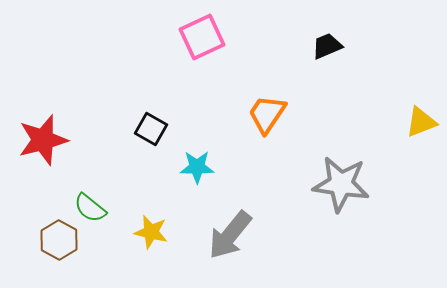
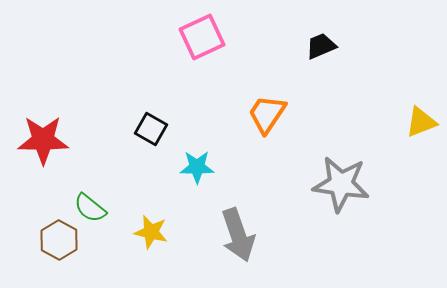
black trapezoid: moved 6 px left
red star: rotated 15 degrees clockwise
gray arrow: moved 8 px right; rotated 58 degrees counterclockwise
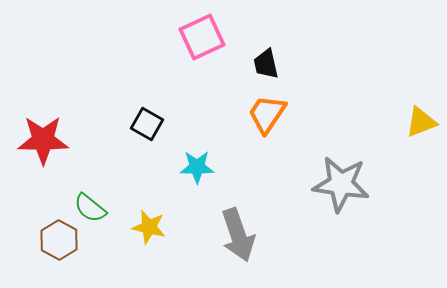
black trapezoid: moved 55 px left, 18 px down; rotated 80 degrees counterclockwise
black square: moved 4 px left, 5 px up
yellow star: moved 2 px left, 5 px up
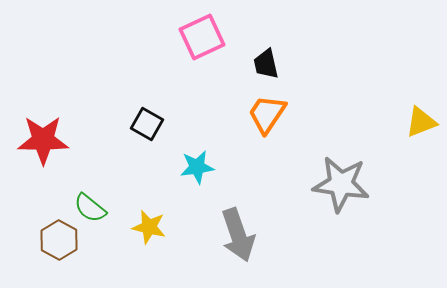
cyan star: rotated 8 degrees counterclockwise
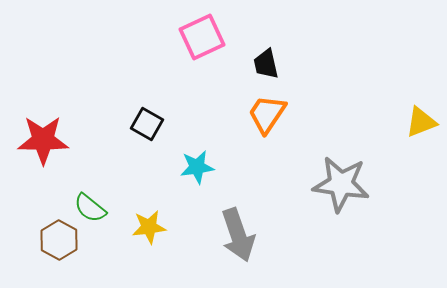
yellow star: rotated 20 degrees counterclockwise
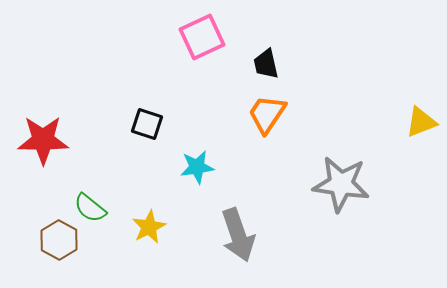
black square: rotated 12 degrees counterclockwise
yellow star: rotated 20 degrees counterclockwise
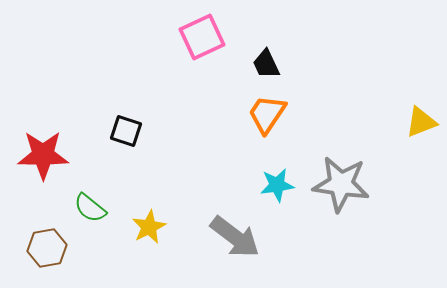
black trapezoid: rotated 12 degrees counterclockwise
black square: moved 21 px left, 7 px down
red star: moved 15 px down
cyan star: moved 80 px right, 18 px down
gray arrow: moved 3 px left, 2 px down; rotated 34 degrees counterclockwise
brown hexagon: moved 12 px left, 8 px down; rotated 21 degrees clockwise
